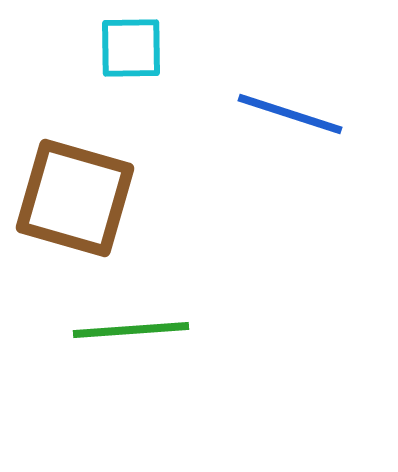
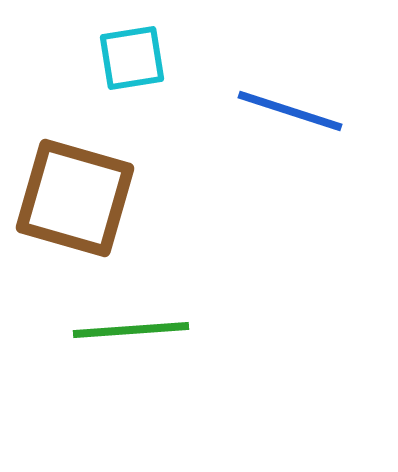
cyan square: moved 1 px right, 10 px down; rotated 8 degrees counterclockwise
blue line: moved 3 px up
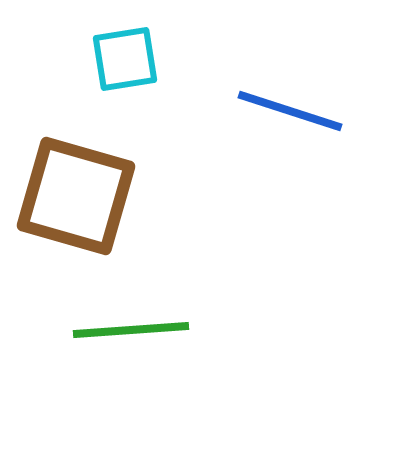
cyan square: moved 7 px left, 1 px down
brown square: moved 1 px right, 2 px up
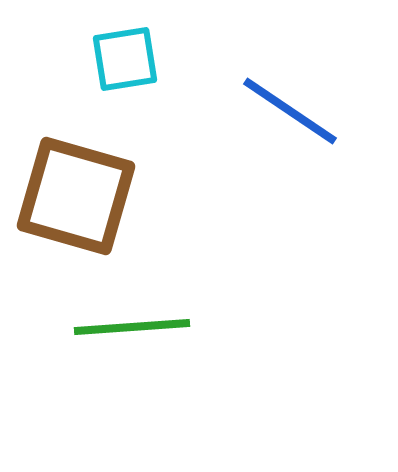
blue line: rotated 16 degrees clockwise
green line: moved 1 px right, 3 px up
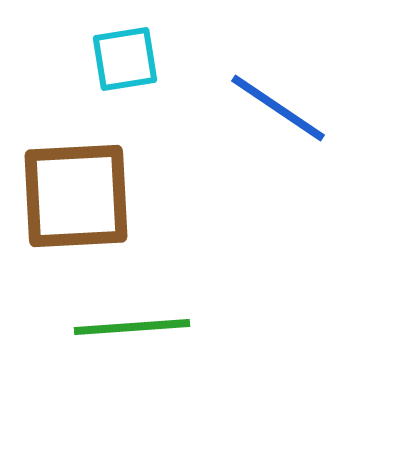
blue line: moved 12 px left, 3 px up
brown square: rotated 19 degrees counterclockwise
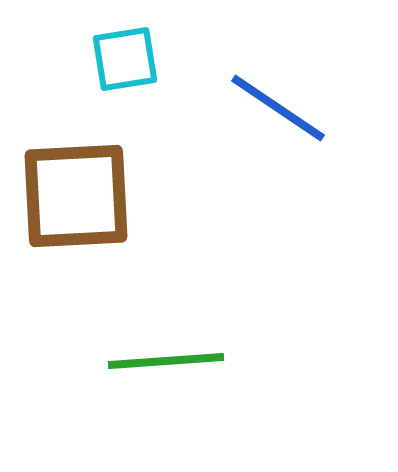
green line: moved 34 px right, 34 px down
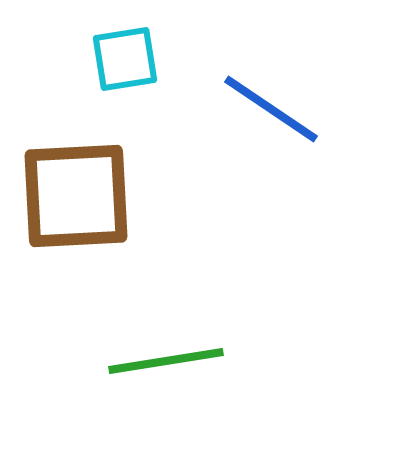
blue line: moved 7 px left, 1 px down
green line: rotated 5 degrees counterclockwise
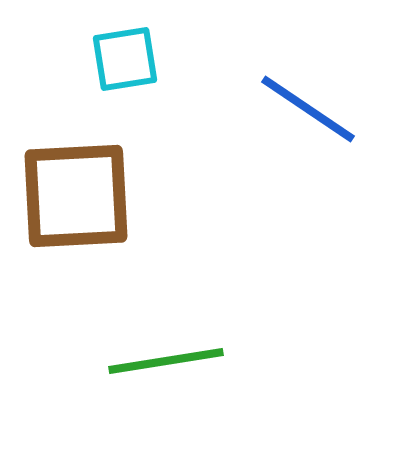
blue line: moved 37 px right
